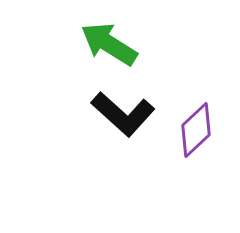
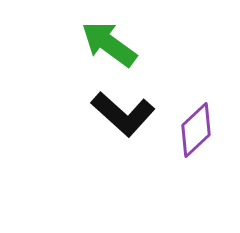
green arrow: rotated 4 degrees clockwise
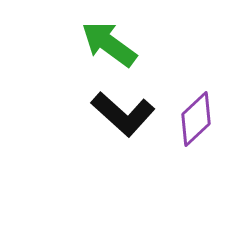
purple diamond: moved 11 px up
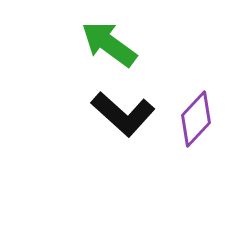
purple diamond: rotated 4 degrees counterclockwise
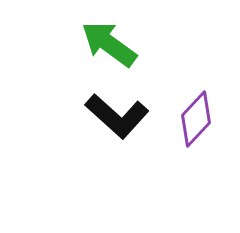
black L-shape: moved 6 px left, 2 px down
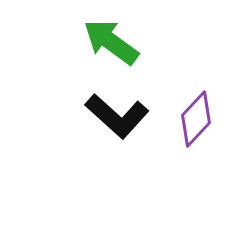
green arrow: moved 2 px right, 2 px up
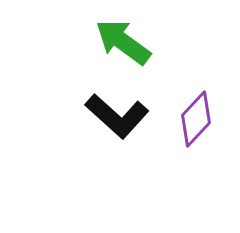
green arrow: moved 12 px right
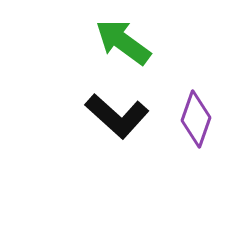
purple diamond: rotated 24 degrees counterclockwise
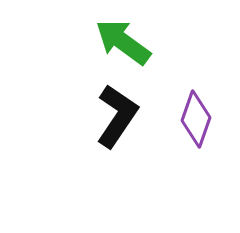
black L-shape: rotated 98 degrees counterclockwise
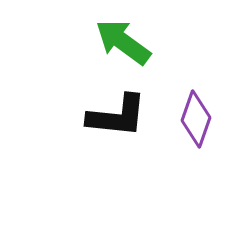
black L-shape: rotated 62 degrees clockwise
